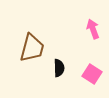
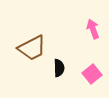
brown trapezoid: rotated 48 degrees clockwise
pink square: rotated 18 degrees clockwise
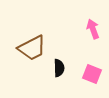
pink square: rotated 30 degrees counterclockwise
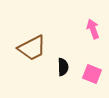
black semicircle: moved 4 px right, 1 px up
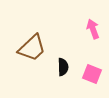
brown trapezoid: rotated 16 degrees counterclockwise
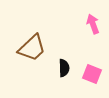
pink arrow: moved 5 px up
black semicircle: moved 1 px right, 1 px down
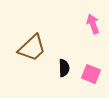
pink square: moved 1 px left
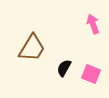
brown trapezoid: rotated 16 degrees counterclockwise
black semicircle: rotated 150 degrees counterclockwise
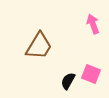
brown trapezoid: moved 7 px right, 2 px up
black semicircle: moved 4 px right, 13 px down
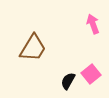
brown trapezoid: moved 6 px left, 2 px down
pink square: rotated 30 degrees clockwise
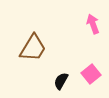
black semicircle: moved 7 px left
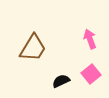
pink arrow: moved 3 px left, 15 px down
black semicircle: rotated 36 degrees clockwise
